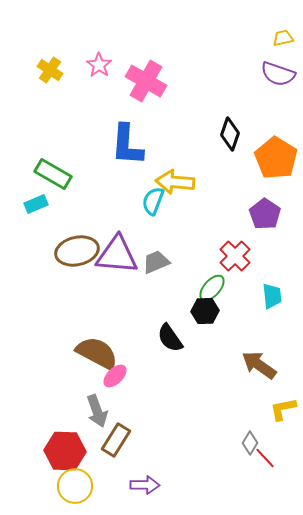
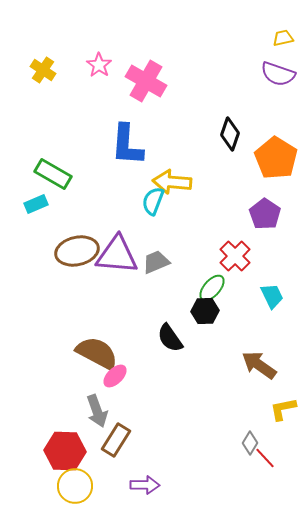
yellow cross: moved 7 px left
yellow arrow: moved 3 px left
cyan trapezoid: rotated 20 degrees counterclockwise
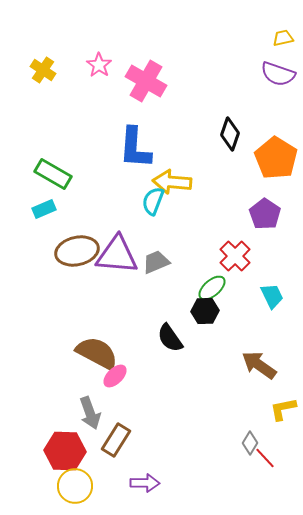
blue L-shape: moved 8 px right, 3 px down
cyan rectangle: moved 8 px right, 5 px down
green ellipse: rotated 8 degrees clockwise
gray arrow: moved 7 px left, 2 px down
purple arrow: moved 2 px up
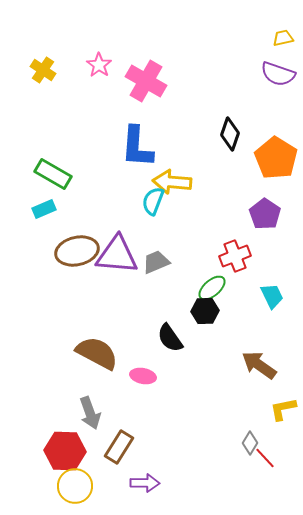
blue L-shape: moved 2 px right, 1 px up
red cross: rotated 24 degrees clockwise
pink ellipse: moved 28 px right; rotated 55 degrees clockwise
brown rectangle: moved 3 px right, 7 px down
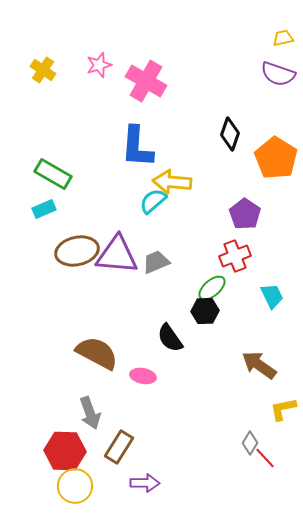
pink star: rotated 20 degrees clockwise
cyan semicircle: rotated 28 degrees clockwise
purple pentagon: moved 20 px left
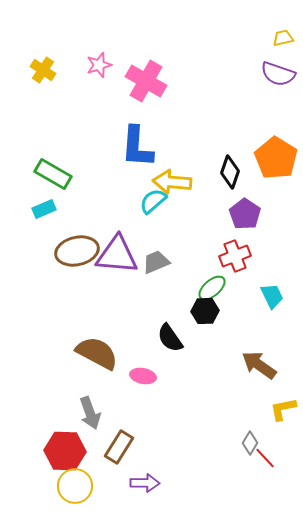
black diamond: moved 38 px down
